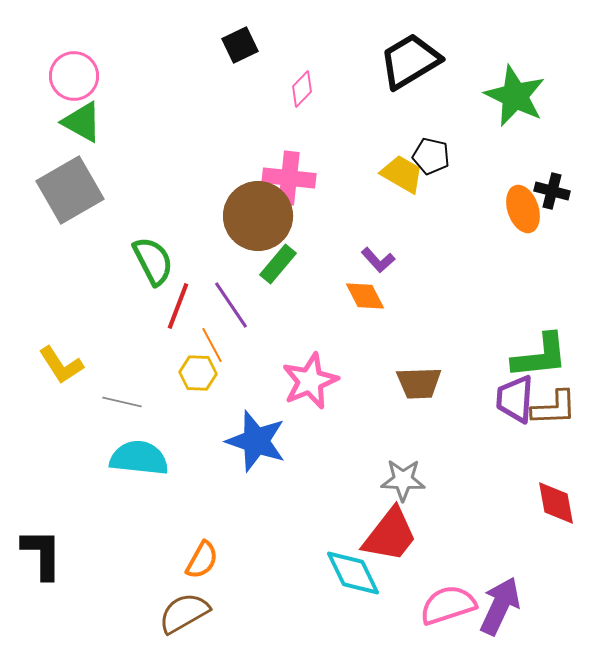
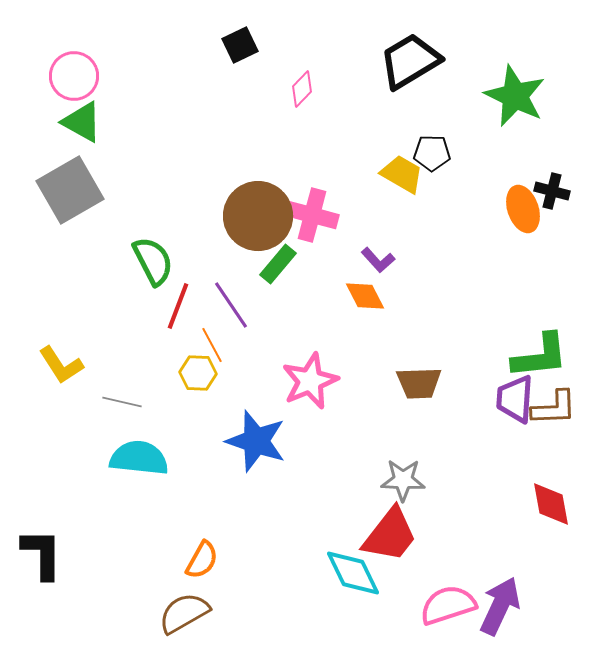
black pentagon: moved 1 px right, 3 px up; rotated 12 degrees counterclockwise
pink cross: moved 23 px right, 37 px down; rotated 9 degrees clockwise
red diamond: moved 5 px left, 1 px down
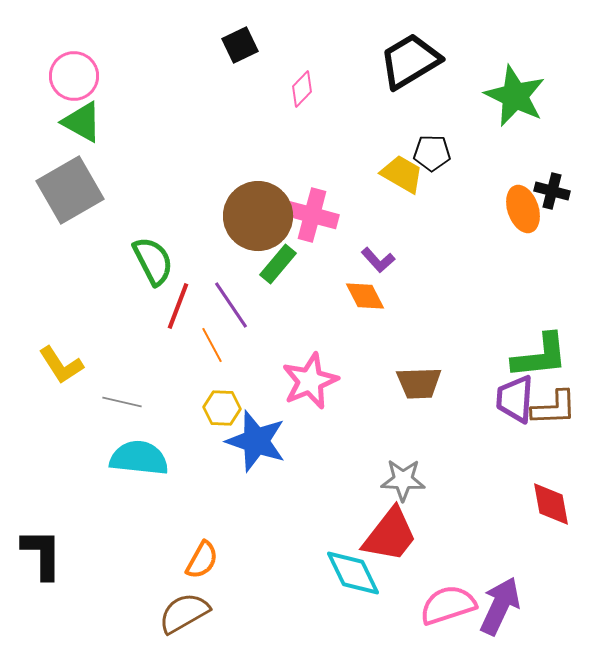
yellow hexagon: moved 24 px right, 35 px down
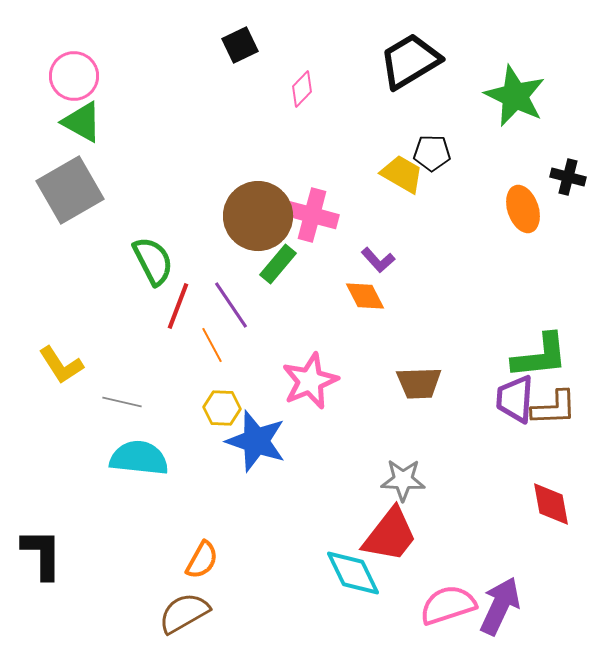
black cross: moved 16 px right, 14 px up
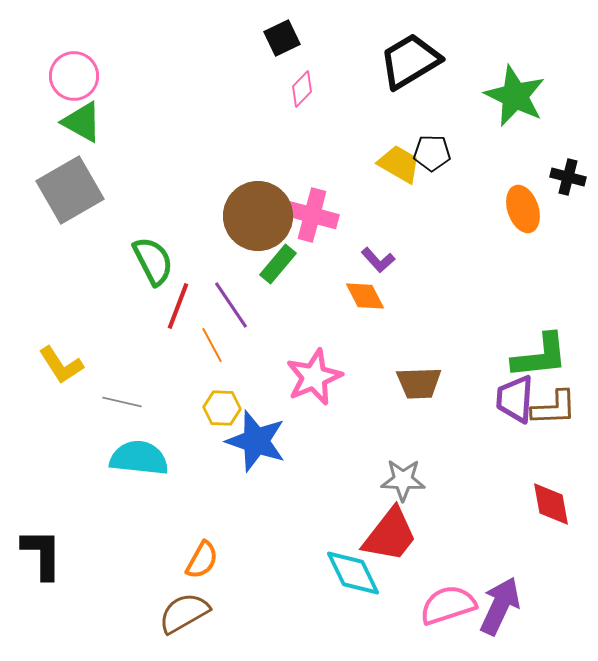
black square: moved 42 px right, 7 px up
yellow trapezoid: moved 3 px left, 10 px up
pink star: moved 4 px right, 4 px up
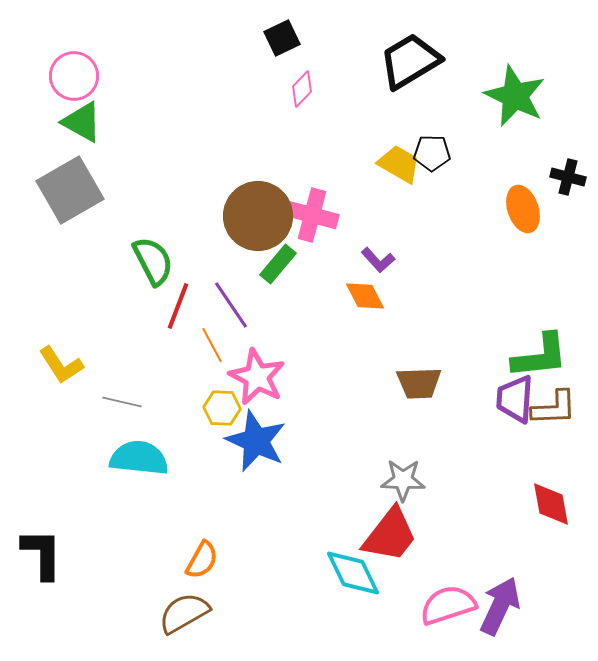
pink star: moved 57 px left; rotated 22 degrees counterclockwise
blue star: rotated 6 degrees clockwise
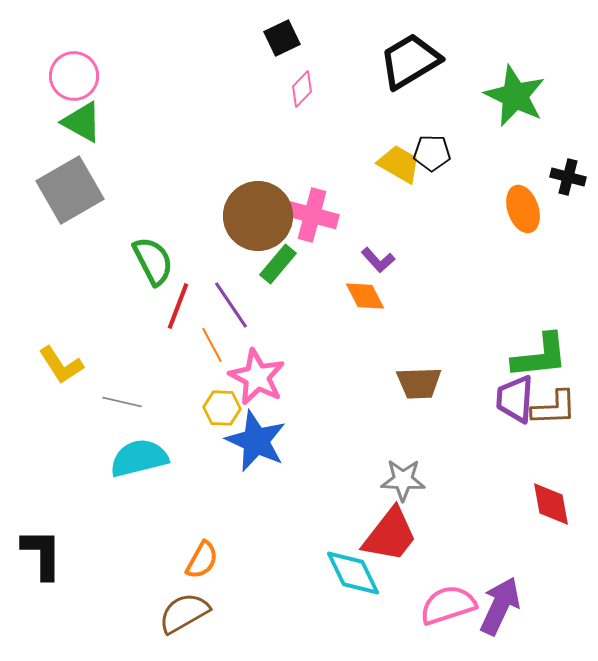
cyan semicircle: rotated 20 degrees counterclockwise
